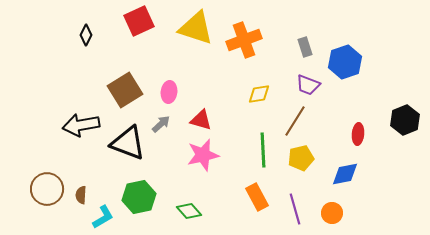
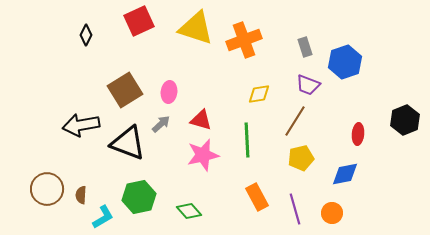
green line: moved 16 px left, 10 px up
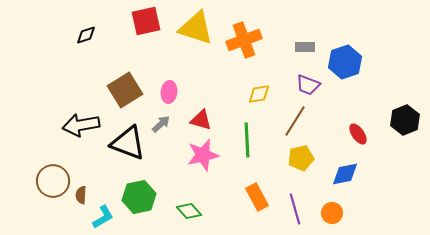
red square: moved 7 px right; rotated 12 degrees clockwise
black diamond: rotated 45 degrees clockwise
gray rectangle: rotated 72 degrees counterclockwise
red ellipse: rotated 40 degrees counterclockwise
brown circle: moved 6 px right, 8 px up
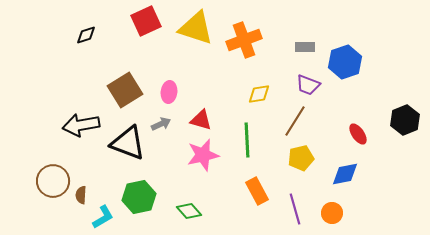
red square: rotated 12 degrees counterclockwise
gray arrow: rotated 18 degrees clockwise
orange rectangle: moved 6 px up
